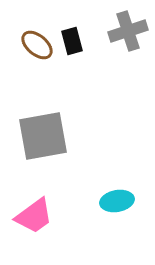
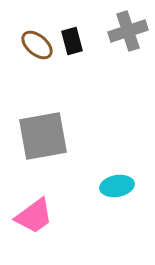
cyan ellipse: moved 15 px up
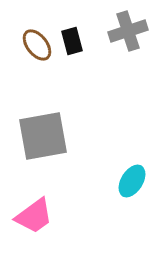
brown ellipse: rotated 12 degrees clockwise
cyan ellipse: moved 15 px right, 5 px up; rotated 48 degrees counterclockwise
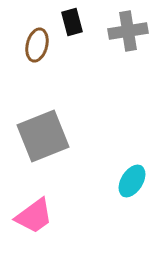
gray cross: rotated 9 degrees clockwise
black rectangle: moved 19 px up
brown ellipse: rotated 52 degrees clockwise
gray square: rotated 12 degrees counterclockwise
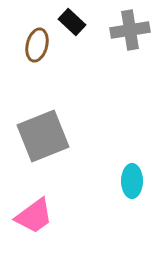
black rectangle: rotated 32 degrees counterclockwise
gray cross: moved 2 px right, 1 px up
cyan ellipse: rotated 32 degrees counterclockwise
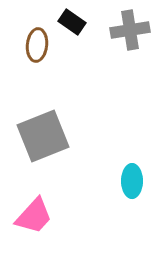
black rectangle: rotated 8 degrees counterclockwise
brown ellipse: rotated 8 degrees counterclockwise
pink trapezoid: rotated 12 degrees counterclockwise
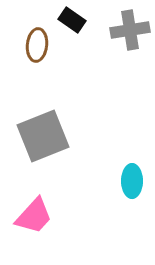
black rectangle: moved 2 px up
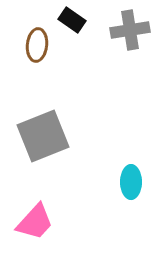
cyan ellipse: moved 1 px left, 1 px down
pink trapezoid: moved 1 px right, 6 px down
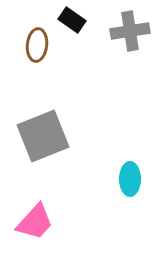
gray cross: moved 1 px down
cyan ellipse: moved 1 px left, 3 px up
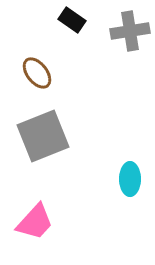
brown ellipse: moved 28 px down; rotated 44 degrees counterclockwise
